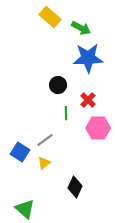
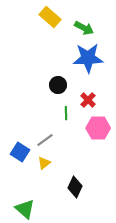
green arrow: moved 3 px right
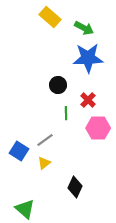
blue square: moved 1 px left, 1 px up
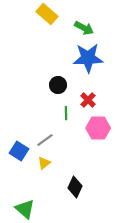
yellow rectangle: moved 3 px left, 3 px up
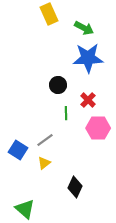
yellow rectangle: moved 2 px right; rotated 25 degrees clockwise
blue square: moved 1 px left, 1 px up
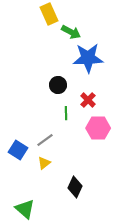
green arrow: moved 13 px left, 4 px down
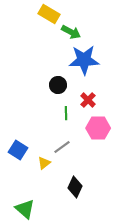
yellow rectangle: rotated 35 degrees counterclockwise
blue star: moved 4 px left, 2 px down
gray line: moved 17 px right, 7 px down
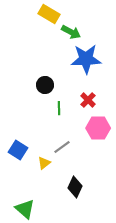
blue star: moved 2 px right, 1 px up
black circle: moved 13 px left
green line: moved 7 px left, 5 px up
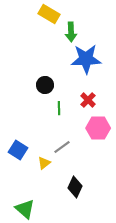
green arrow: rotated 60 degrees clockwise
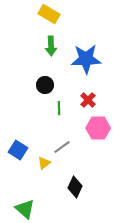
green arrow: moved 20 px left, 14 px down
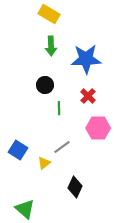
red cross: moved 4 px up
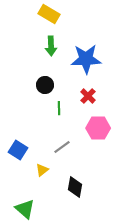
yellow triangle: moved 2 px left, 7 px down
black diamond: rotated 15 degrees counterclockwise
